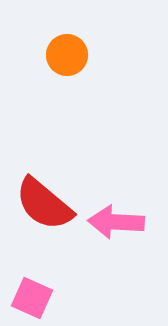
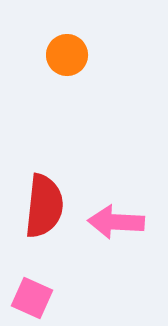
red semicircle: moved 2 px down; rotated 124 degrees counterclockwise
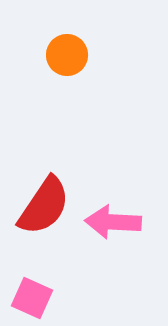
red semicircle: rotated 28 degrees clockwise
pink arrow: moved 3 px left
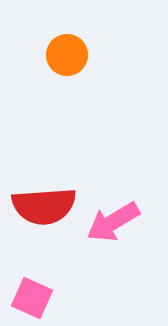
red semicircle: rotated 52 degrees clockwise
pink arrow: rotated 34 degrees counterclockwise
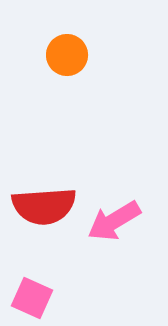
pink arrow: moved 1 px right, 1 px up
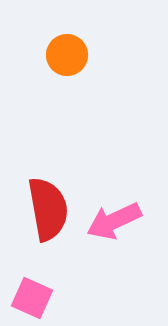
red semicircle: moved 4 px right, 3 px down; rotated 96 degrees counterclockwise
pink arrow: rotated 6 degrees clockwise
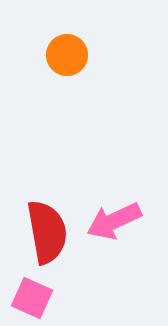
red semicircle: moved 1 px left, 23 px down
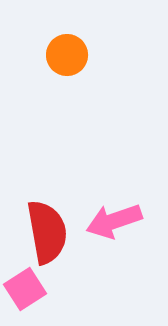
pink arrow: rotated 6 degrees clockwise
pink square: moved 7 px left, 9 px up; rotated 33 degrees clockwise
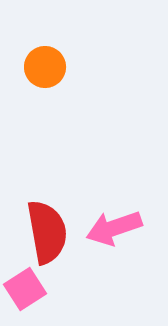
orange circle: moved 22 px left, 12 px down
pink arrow: moved 7 px down
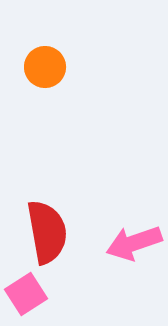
pink arrow: moved 20 px right, 15 px down
pink square: moved 1 px right, 5 px down
